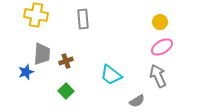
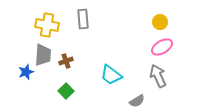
yellow cross: moved 11 px right, 10 px down
gray trapezoid: moved 1 px right, 1 px down
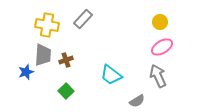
gray rectangle: rotated 48 degrees clockwise
brown cross: moved 1 px up
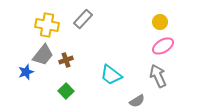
pink ellipse: moved 1 px right, 1 px up
gray trapezoid: rotated 35 degrees clockwise
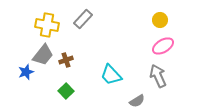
yellow circle: moved 2 px up
cyan trapezoid: rotated 10 degrees clockwise
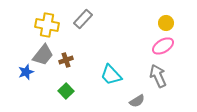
yellow circle: moved 6 px right, 3 px down
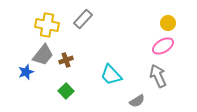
yellow circle: moved 2 px right
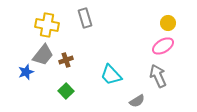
gray rectangle: moved 2 px right, 1 px up; rotated 60 degrees counterclockwise
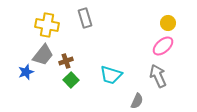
pink ellipse: rotated 10 degrees counterclockwise
brown cross: moved 1 px down
cyan trapezoid: rotated 30 degrees counterclockwise
green square: moved 5 px right, 11 px up
gray semicircle: rotated 35 degrees counterclockwise
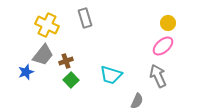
yellow cross: rotated 15 degrees clockwise
